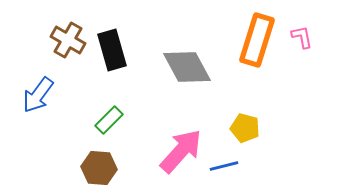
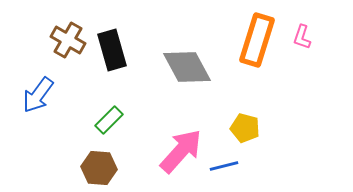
pink L-shape: rotated 150 degrees counterclockwise
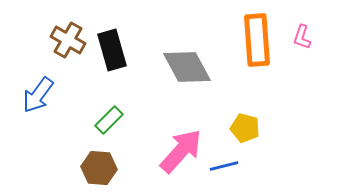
orange rectangle: rotated 21 degrees counterclockwise
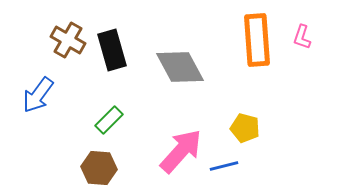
gray diamond: moved 7 px left
